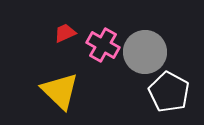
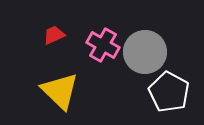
red trapezoid: moved 11 px left, 2 px down
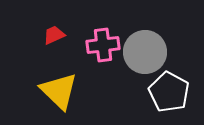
pink cross: rotated 36 degrees counterclockwise
yellow triangle: moved 1 px left
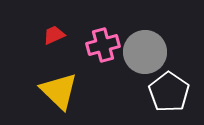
pink cross: rotated 8 degrees counterclockwise
white pentagon: rotated 6 degrees clockwise
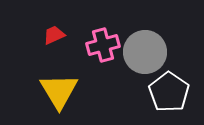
yellow triangle: rotated 15 degrees clockwise
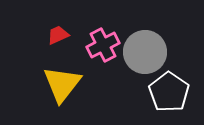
red trapezoid: moved 4 px right
pink cross: rotated 12 degrees counterclockwise
yellow triangle: moved 3 px right, 7 px up; rotated 9 degrees clockwise
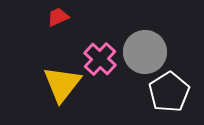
red trapezoid: moved 18 px up
pink cross: moved 3 px left, 14 px down; rotated 20 degrees counterclockwise
white pentagon: rotated 6 degrees clockwise
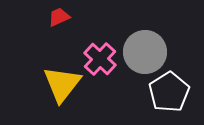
red trapezoid: moved 1 px right
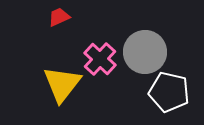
white pentagon: rotated 27 degrees counterclockwise
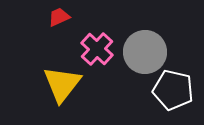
pink cross: moved 3 px left, 10 px up
white pentagon: moved 4 px right, 2 px up
